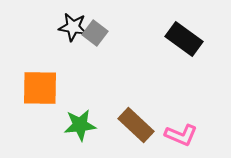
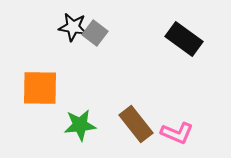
brown rectangle: moved 1 px up; rotated 9 degrees clockwise
pink L-shape: moved 4 px left, 2 px up
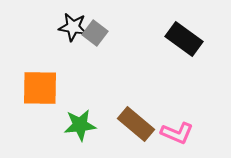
brown rectangle: rotated 12 degrees counterclockwise
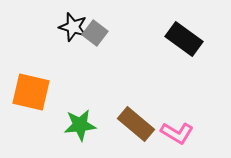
black star: rotated 8 degrees clockwise
orange square: moved 9 px left, 4 px down; rotated 12 degrees clockwise
pink L-shape: rotated 8 degrees clockwise
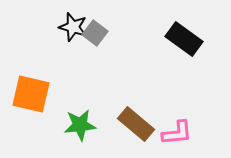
orange square: moved 2 px down
pink L-shape: rotated 36 degrees counterclockwise
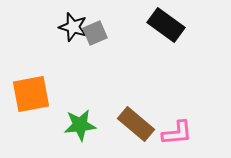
gray square: rotated 30 degrees clockwise
black rectangle: moved 18 px left, 14 px up
orange square: rotated 24 degrees counterclockwise
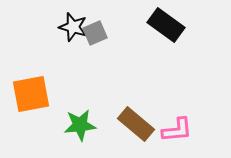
pink L-shape: moved 3 px up
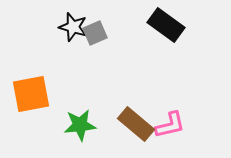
pink L-shape: moved 7 px left, 5 px up; rotated 8 degrees counterclockwise
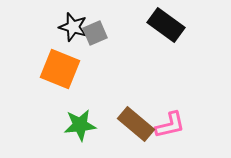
orange square: moved 29 px right, 25 px up; rotated 33 degrees clockwise
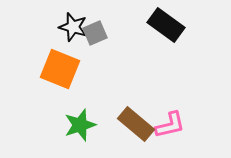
green star: rotated 12 degrees counterclockwise
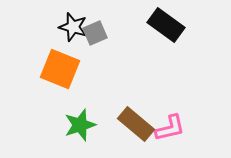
pink L-shape: moved 3 px down
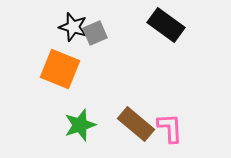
pink L-shape: rotated 80 degrees counterclockwise
